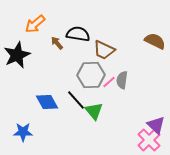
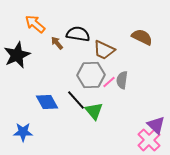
orange arrow: rotated 80 degrees clockwise
brown semicircle: moved 13 px left, 4 px up
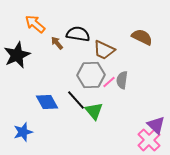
blue star: rotated 18 degrees counterclockwise
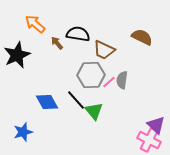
pink cross: rotated 20 degrees counterclockwise
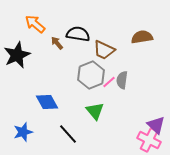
brown semicircle: rotated 35 degrees counterclockwise
gray hexagon: rotated 20 degrees counterclockwise
black line: moved 8 px left, 34 px down
green triangle: moved 1 px right
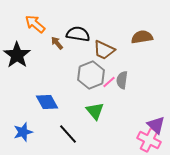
black star: rotated 12 degrees counterclockwise
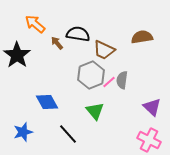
purple triangle: moved 4 px left, 18 px up
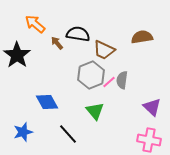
pink cross: rotated 15 degrees counterclockwise
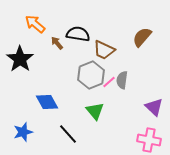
brown semicircle: rotated 40 degrees counterclockwise
black star: moved 3 px right, 4 px down
purple triangle: moved 2 px right
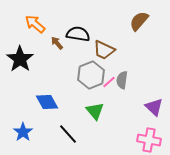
brown semicircle: moved 3 px left, 16 px up
blue star: rotated 18 degrees counterclockwise
